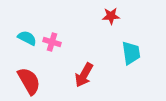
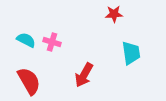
red star: moved 3 px right, 2 px up
cyan semicircle: moved 1 px left, 2 px down
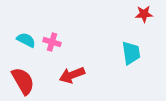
red star: moved 30 px right
red arrow: moved 12 px left; rotated 40 degrees clockwise
red semicircle: moved 6 px left
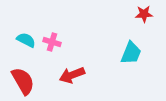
cyan trapezoid: rotated 30 degrees clockwise
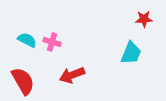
red star: moved 5 px down
cyan semicircle: moved 1 px right
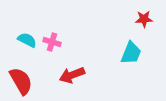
red semicircle: moved 2 px left
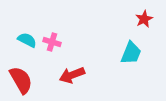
red star: rotated 24 degrees counterclockwise
red semicircle: moved 1 px up
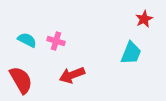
pink cross: moved 4 px right, 1 px up
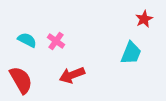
pink cross: rotated 18 degrees clockwise
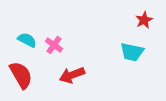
red star: moved 1 px down
pink cross: moved 2 px left, 4 px down
cyan trapezoid: moved 1 px right, 1 px up; rotated 80 degrees clockwise
red semicircle: moved 5 px up
